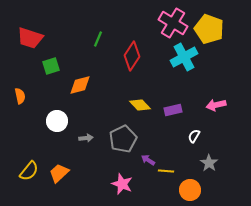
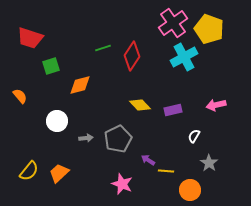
pink cross: rotated 24 degrees clockwise
green line: moved 5 px right, 9 px down; rotated 49 degrees clockwise
orange semicircle: rotated 28 degrees counterclockwise
gray pentagon: moved 5 px left
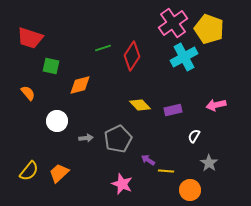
green square: rotated 30 degrees clockwise
orange semicircle: moved 8 px right, 3 px up
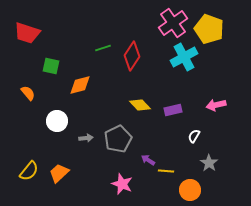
red trapezoid: moved 3 px left, 5 px up
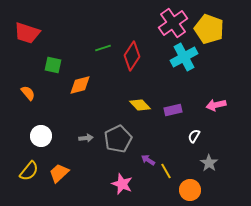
green square: moved 2 px right, 1 px up
white circle: moved 16 px left, 15 px down
yellow line: rotated 56 degrees clockwise
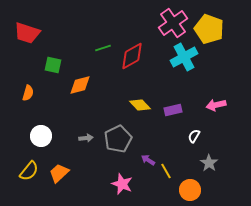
red diamond: rotated 28 degrees clockwise
orange semicircle: rotated 56 degrees clockwise
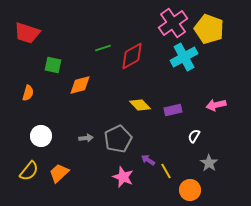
pink star: moved 1 px right, 7 px up
